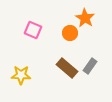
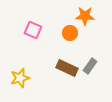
orange star: moved 2 px up; rotated 30 degrees counterclockwise
brown rectangle: rotated 15 degrees counterclockwise
yellow star: moved 1 px left, 3 px down; rotated 18 degrees counterclockwise
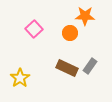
pink square: moved 1 px right, 1 px up; rotated 24 degrees clockwise
yellow star: rotated 18 degrees counterclockwise
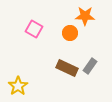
pink square: rotated 18 degrees counterclockwise
yellow star: moved 2 px left, 8 px down
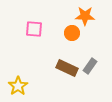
pink square: rotated 24 degrees counterclockwise
orange circle: moved 2 px right
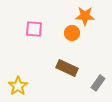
gray rectangle: moved 8 px right, 17 px down
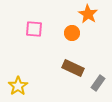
orange star: moved 3 px right, 2 px up; rotated 30 degrees clockwise
brown rectangle: moved 6 px right
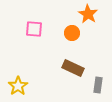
gray rectangle: moved 2 px down; rotated 28 degrees counterclockwise
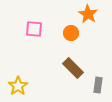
orange circle: moved 1 px left
brown rectangle: rotated 20 degrees clockwise
